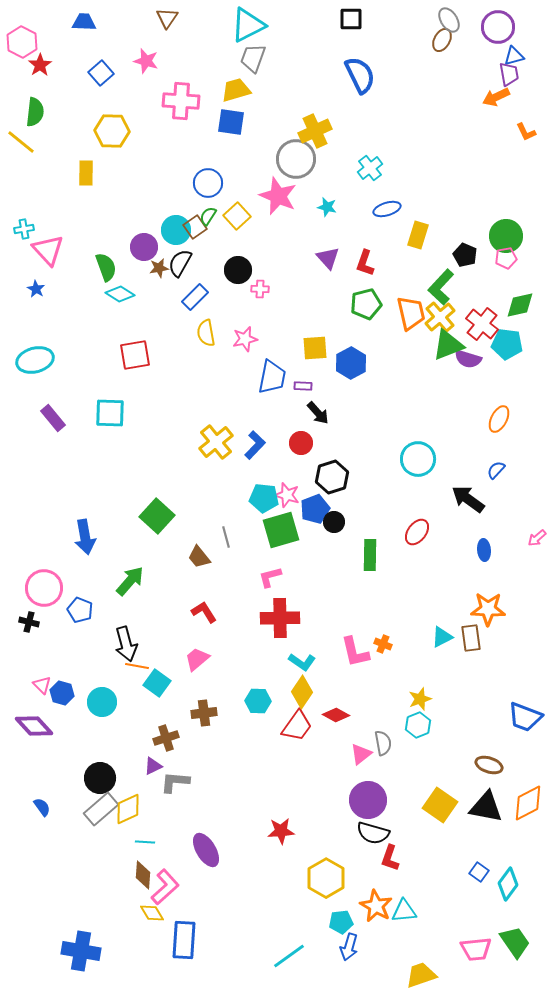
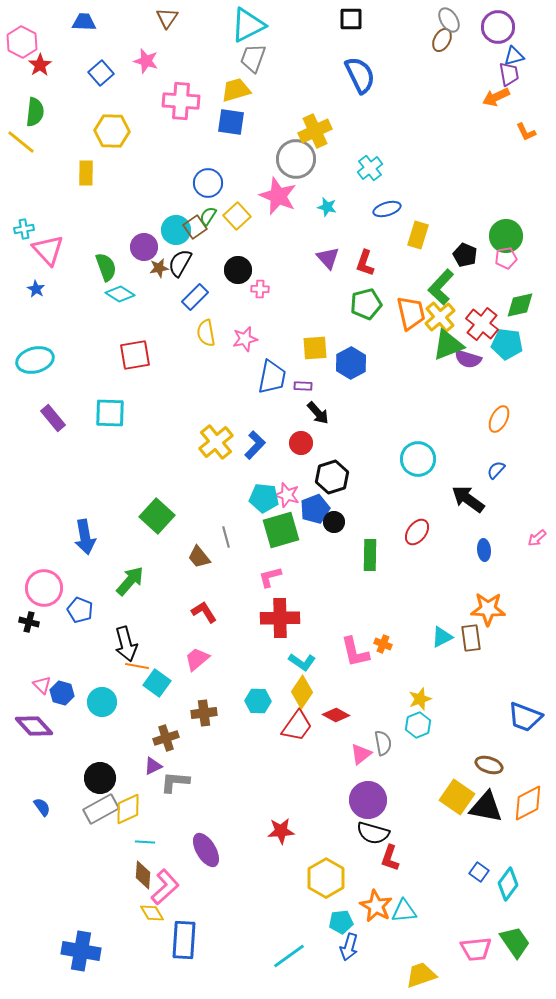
yellow square at (440, 805): moved 17 px right, 8 px up
gray rectangle at (101, 809): rotated 12 degrees clockwise
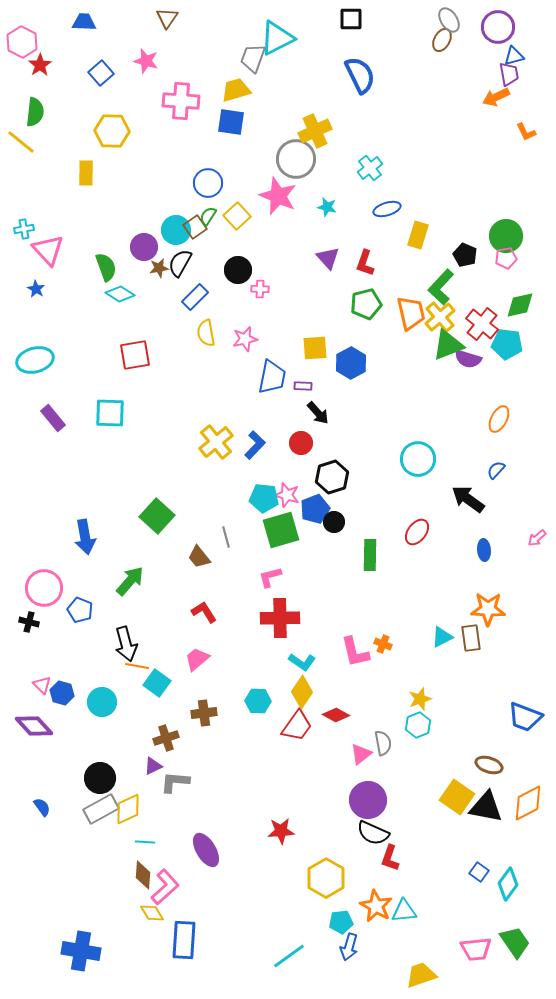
cyan triangle at (248, 25): moved 29 px right, 13 px down
black semicircle at (373, 833): rotated 8 degrees clockwise
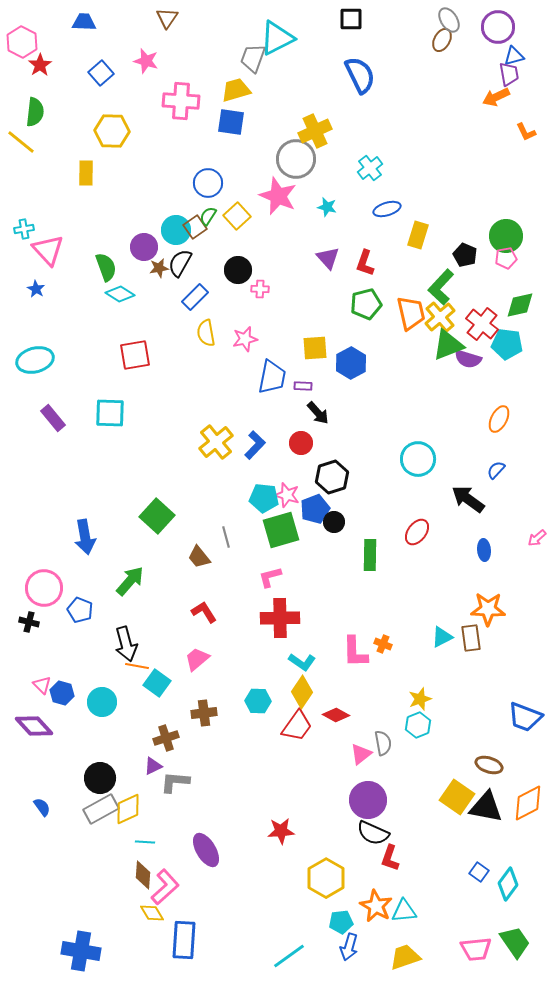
pink L-shape at (355, 652): rotated 12 degrees clockwise
yellow trapezoid at (421, 975): moved 16 px left, 18 px up
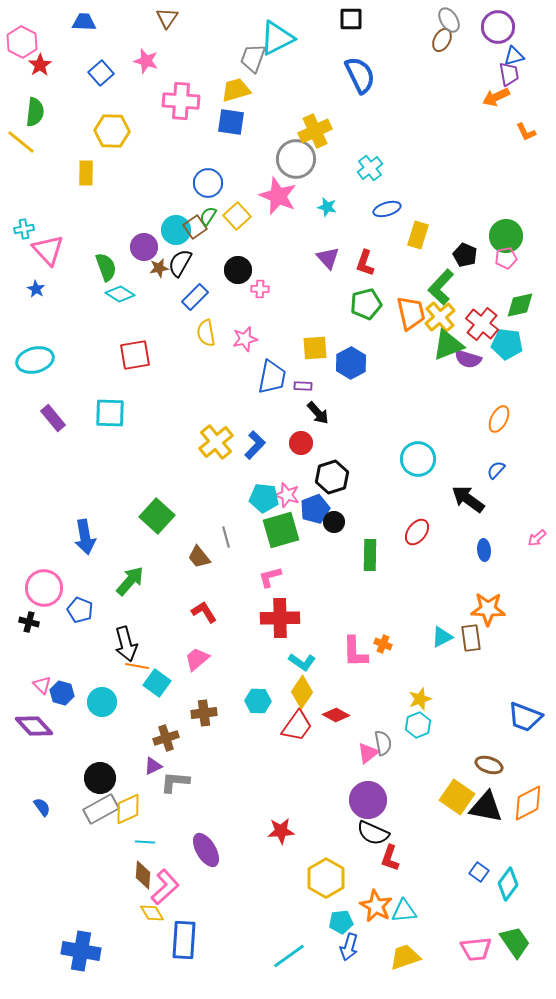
pink triangle at (361, 754): moved 7 px right, 1 px up
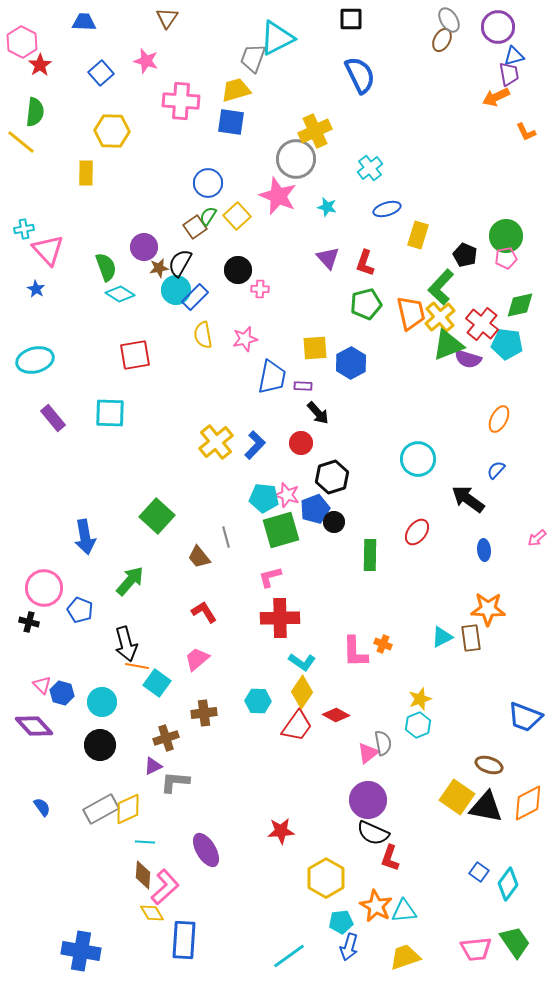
cyan circle at (176, 230): moved 60 px down
yellow semicircle at (206, 333): moved 3 px left, 2 px down
black circle at (100, 778): moved 33 px up
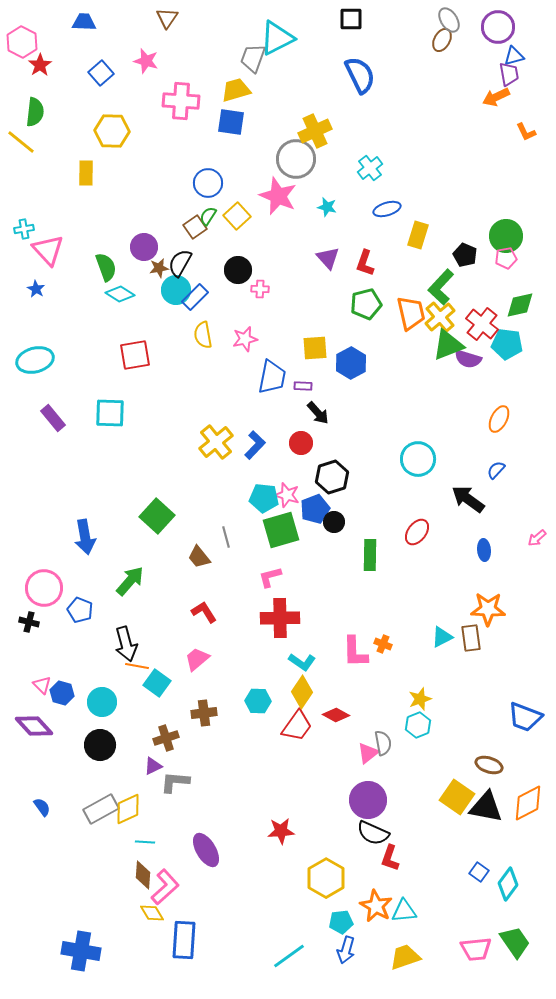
blue arrow at (349, 947): moved 3 px left, 3 px down
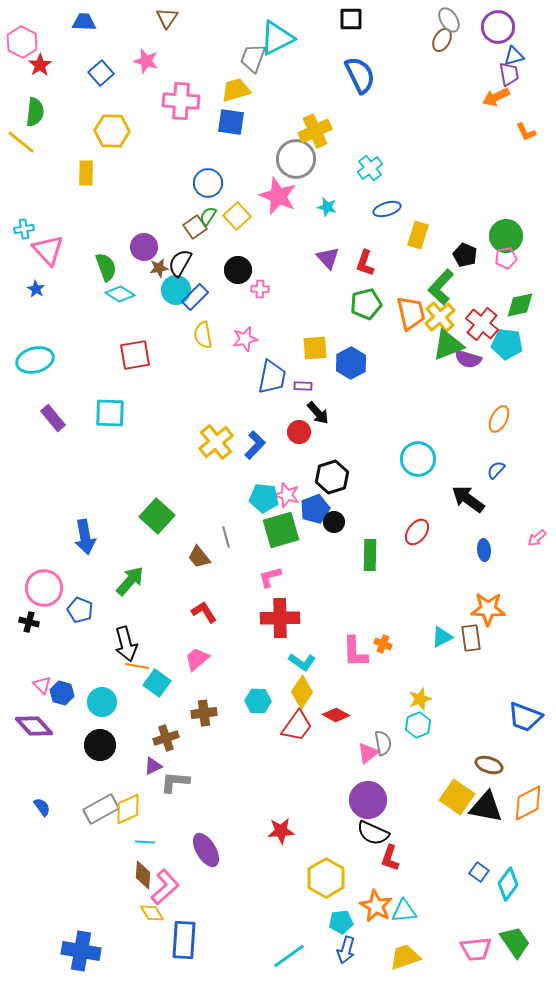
red circle at (301, 443): moved 2 px left, 11 px up
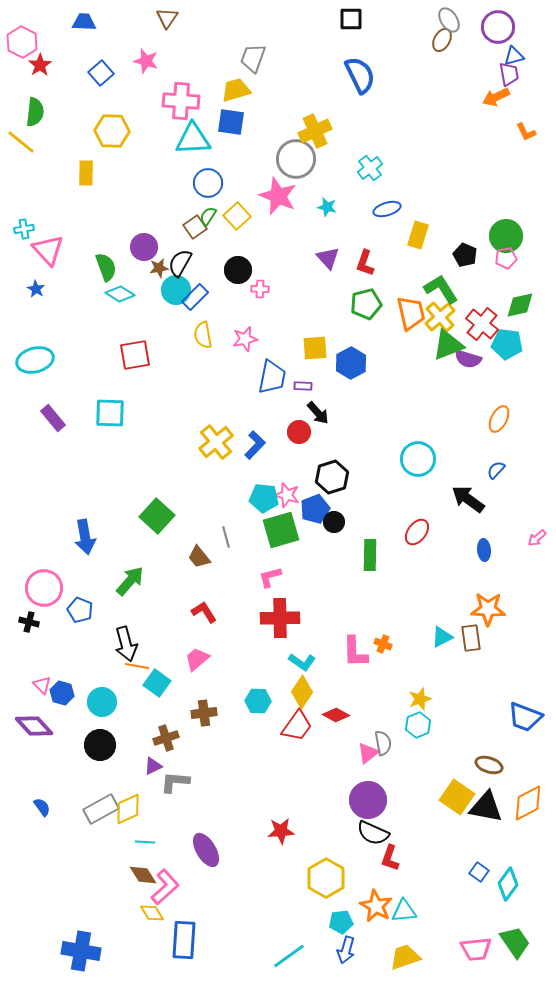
cyan triangle at (277, 38): moved 84 px left, 101 px down; rotated 24 degrees clockwise
green L-shape at (441, 287): moved 2 px down; rotated 105 degrees clockwise
brown diamond at (143, 875): rotated 36 degrees counterclockwise
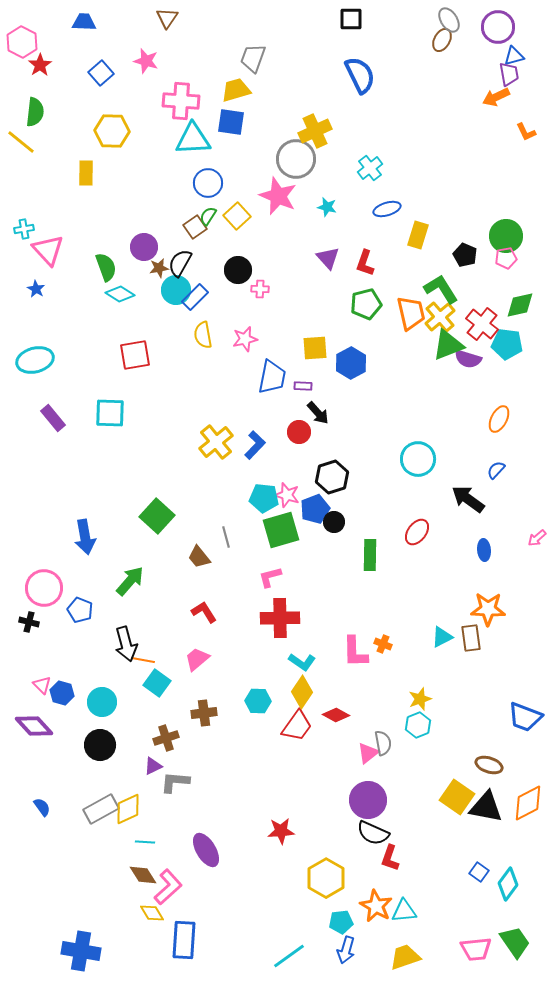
orange line at (137, 666): moved 6 px right, 6 px up
pink L-shape at (165, 887): moved 3 px right
